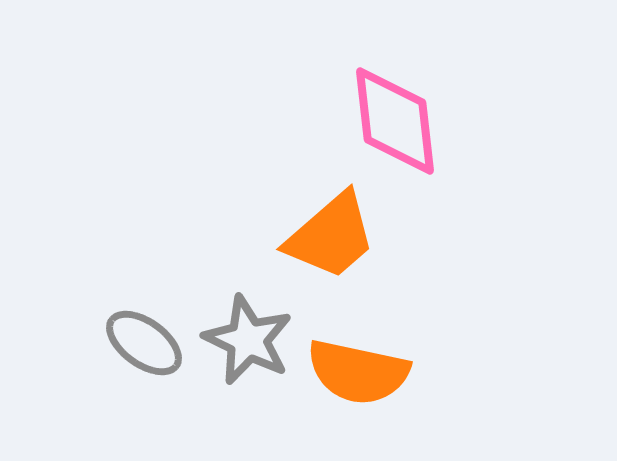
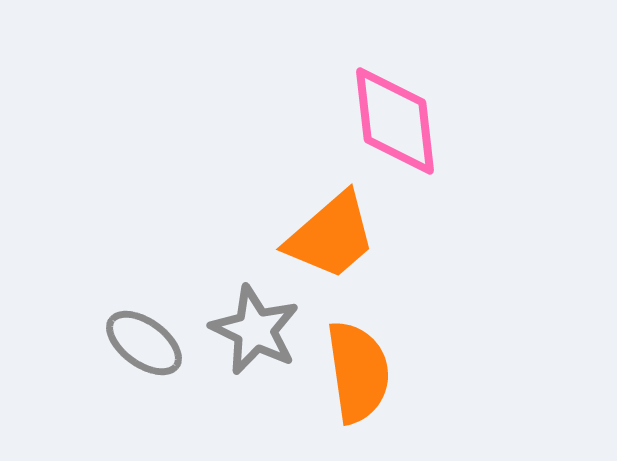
gray star: moved 7 px right, 10 px up
orange semicircle: rotated 110 degrees counterclockwise
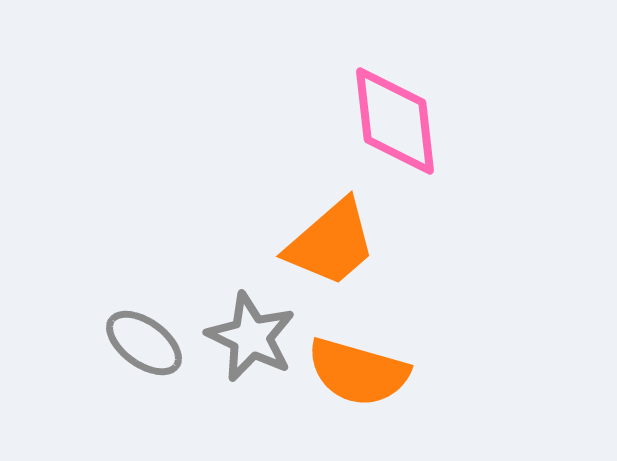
orange trapezoid: moved 7 px down
gray star: moved 4 px left, 7 px down
orange semicircle: rotated 114 degrees clockwise
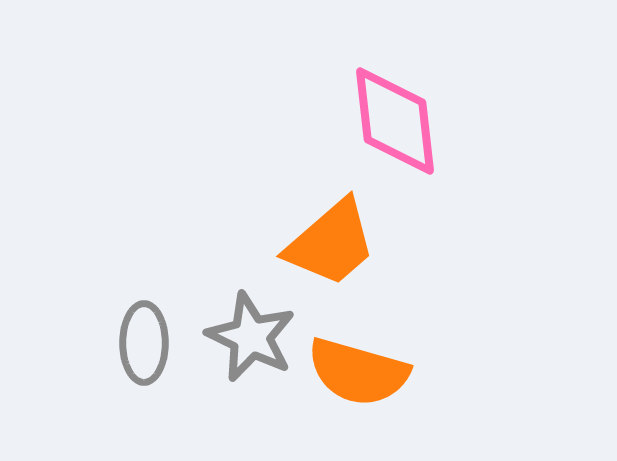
gray ellipse: rotated 54 degrees clockwise
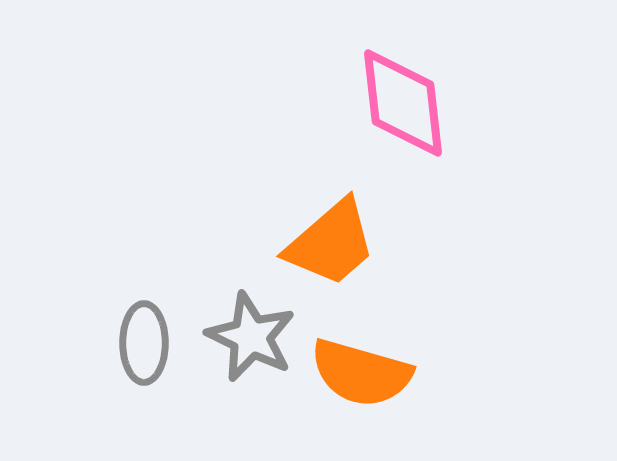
pink diamond: moved 8 px right, 18 px up
orange semicircle: moved 3 px right, 1 px down
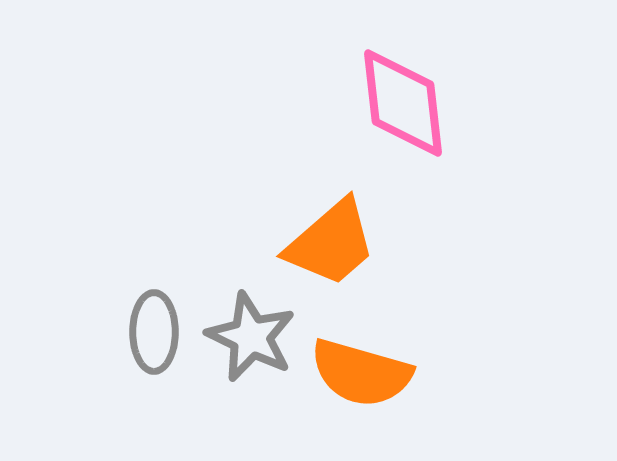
gray ellipse: moved 10 px right, 11 px up
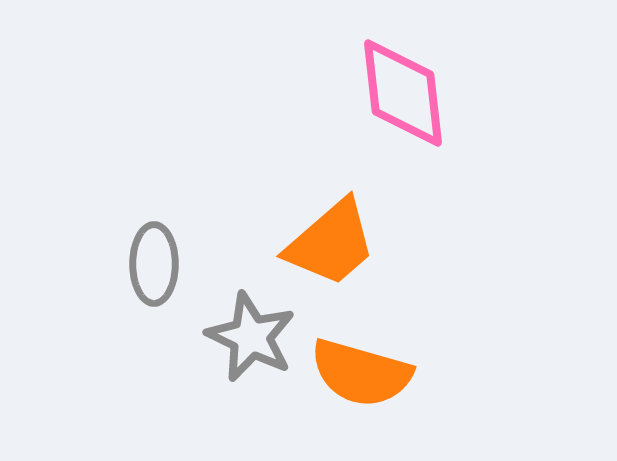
pink diamond: moved 10 px up
gray ellipse: moved 68 px up
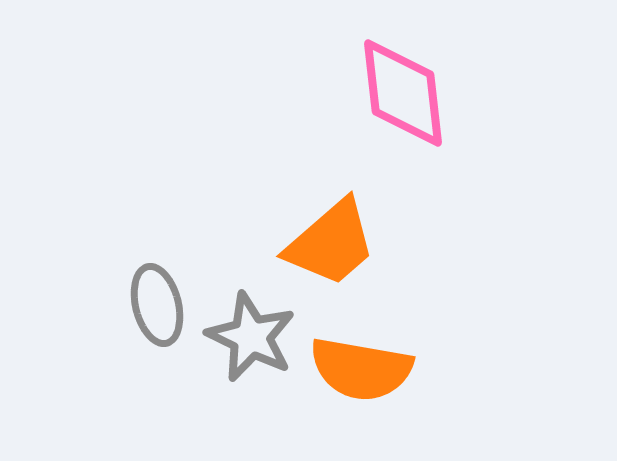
gray ellipse: moved 3 px right, 41 px down; rotated 14 degrees counterclockwise
orange semicircle: moved 4 px up; rotated 6 degrees counterclockwise
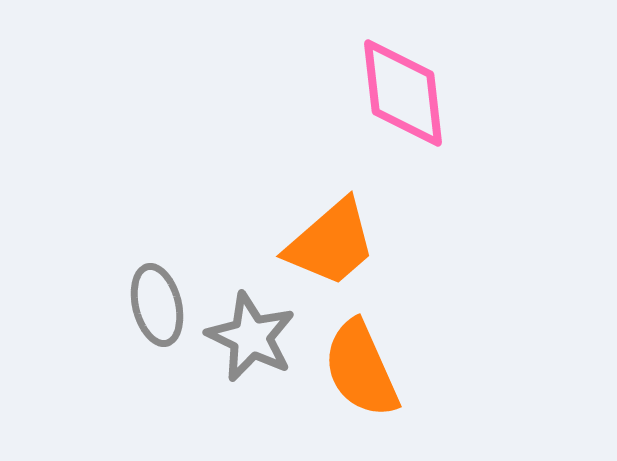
orange semicircle: rotated 56 degrees clockwise
